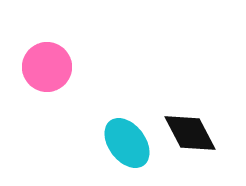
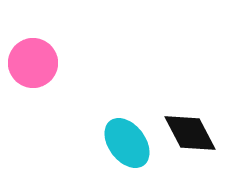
pink circle: moved 14 px left, 4 px up
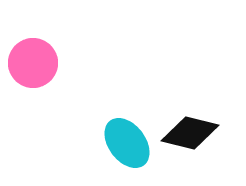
black diamond: rotated 48 degrees counterclockwise
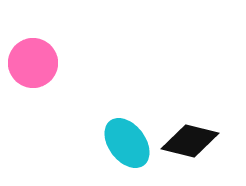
black diamond: moved 8 px down
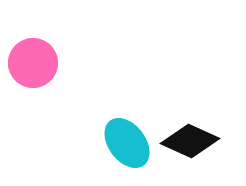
black diamond: rotated 10 degrees clockwise
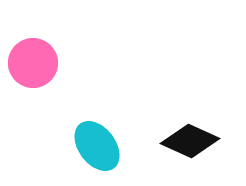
cyan ellipse: moved 30 px left, 3 px down
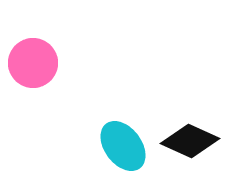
cyan ellipse: moved 26 px right
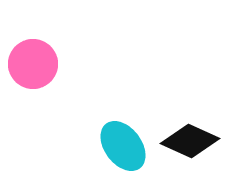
pink circle: moved 1 px down
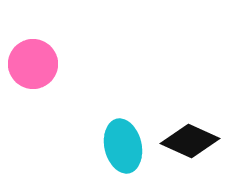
cyan ellipse: rotated 24 degrees clockwise
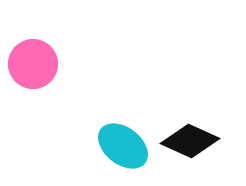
cyan ellipse: rotated 39 degrees counterclockwise
